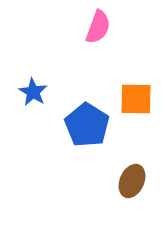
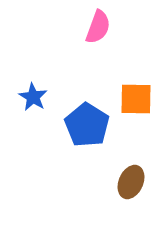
blue star: moved 5 px down
brown ellipse: moved 1 px left, 1 px down
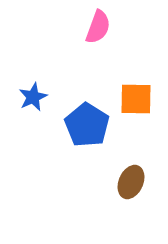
blue star: rotated 16 degrees clockwise
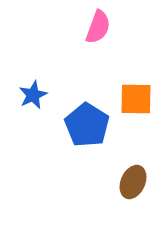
blue star: moved 2 px up
brown ellipse: moved 2 px right
